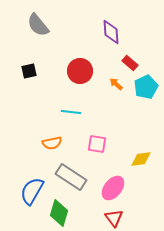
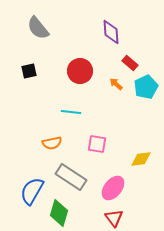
gray semicircle: moved 3 px down
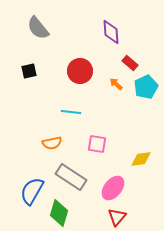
red triangle: moved 3 px right, 1 px up; rotated 18 degrees clockwise
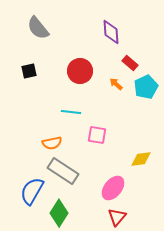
pink square: moved 9 px up
gray rectangle: moved 8 px left, 6 px up
green diamond: rotated 16 degrees clockwise
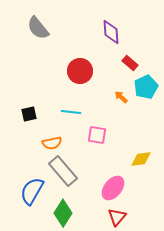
black square: moved 43 px down
orange arrow: moved 5 px right, 13 px down
gray rectangle: rotated 16 degrees clockwise
green diamond: moved 4 px right
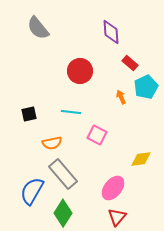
orange arrow: rotated 24 degrees clockwise
pink square: rotated 18 degrees clockwise
gray rectangle: moved 3 px down
